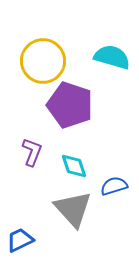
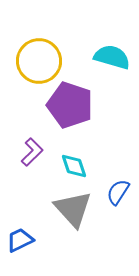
yellow circle: moved 4 px left
purple L-shape: rotated 24 degrees clockwise
blue semicircle: moved 4 px right, 6 px down; rotated 40 degrees counterclockwise
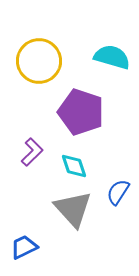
purple pentagon: moved 11 px right, 7 px down
blue trapezoid: moved 4 px right, 7 px down
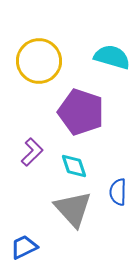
blue semicircle: rotated 32 degrees counterclockwise
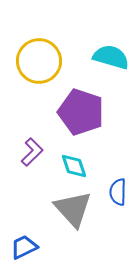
cyan semicircle: moved 1 px left
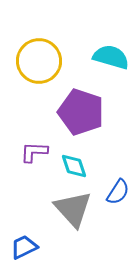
purple L-shape: moved 2 px right; rotated 132 degrees counterclockwise
blue semicircle: rotated 148 degrees counterclockwise
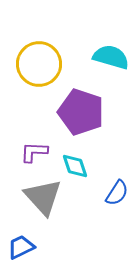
yellow circle: moved 3 px down
cyan diamond: moved 1 px right
blue semicircle: moved 1 px left, 1 px down
gray triangle: moved 30 px left, 12 px up
blue trapezoid: moved 3 px left
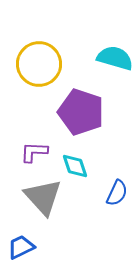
cyan semicircle: moved 4 px right, 1 px down
blue semicircle: rotated 8 degrees counterclockwise
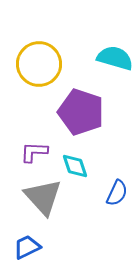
blue trapezoid: moved 6 px right
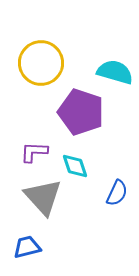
cyan semicircle: moved 14 px down
yellow circle: moved 2 px right, 1 px up
blue trapezoid: rotated 12 degrees clockwise
